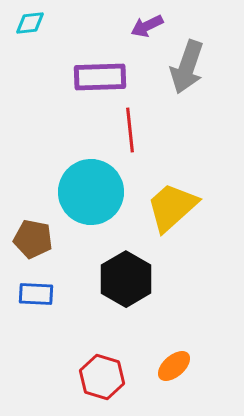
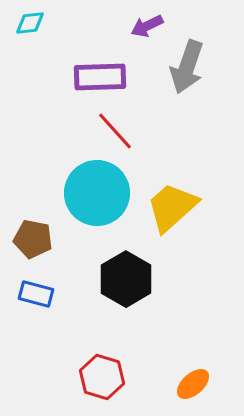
red line: moved 15 px left, 1 px down; rotated 36 degrees counterclockwise
cyan circle: moved 6 px right, 1 px down
blue rectangle: rotated 12 degrees clockwise
orange ellipse: moved 19 px right, 18 px down
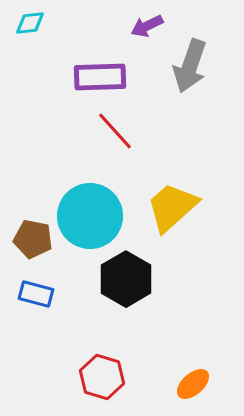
gray arrow: moved 3 px right, 1 px up
cyan circle: moved 7 px left, 23 px down
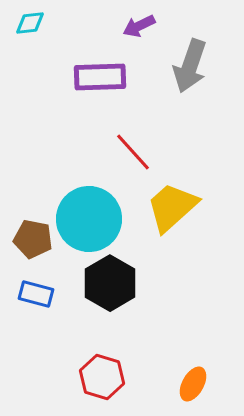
purple arrow: moved 8 px left
red line: moved 18 px right, 21 px down
cyan circle: moved 1 px left, 3 px down
black hexagon: moved 16 px left, 4 px down
orange ellipse: rotated 20 degrees counterclockwise
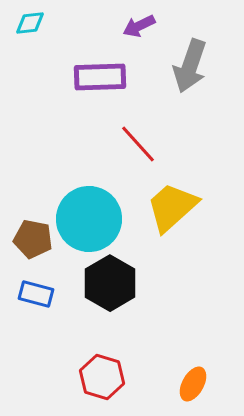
red line: moved 5 px right, 8 px up
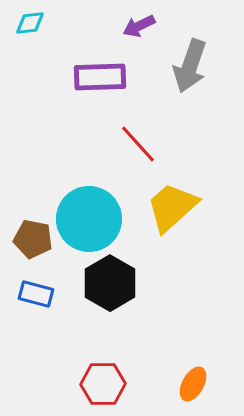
red hexagon: moved 1 px right, 7 px down; rotated 18 degrees counterclockwise
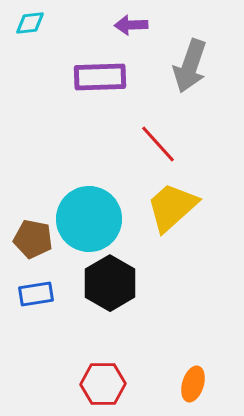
purple arrow: moved 8 px left, 1 px up; rotated 24 degrees clockwise
red line: moved 20 px right
blue rectangle: rotated 24 degrees counterclockwise
orange ellipse: rotated 12 degrees counterclockwise
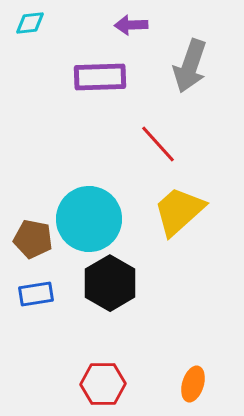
yellow trapezoid: moved 7 px right, 4 px down
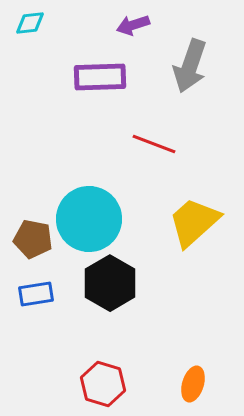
purple arrow: moved 2 px right; rotated 16 degrees counterclockwise
red line: moved 4 px left; rotated 27 degrees counterclockwise
yellow trapezoid: moved 15 px right, 11 px down
red hexagon: rotated 18 degrees clockwise
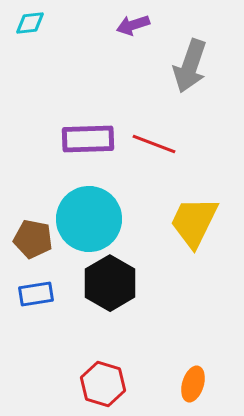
purple rectangle: moved 12 px left, 62 px down
yellow trapezoid: rotated 22 degrees counterclockwise
